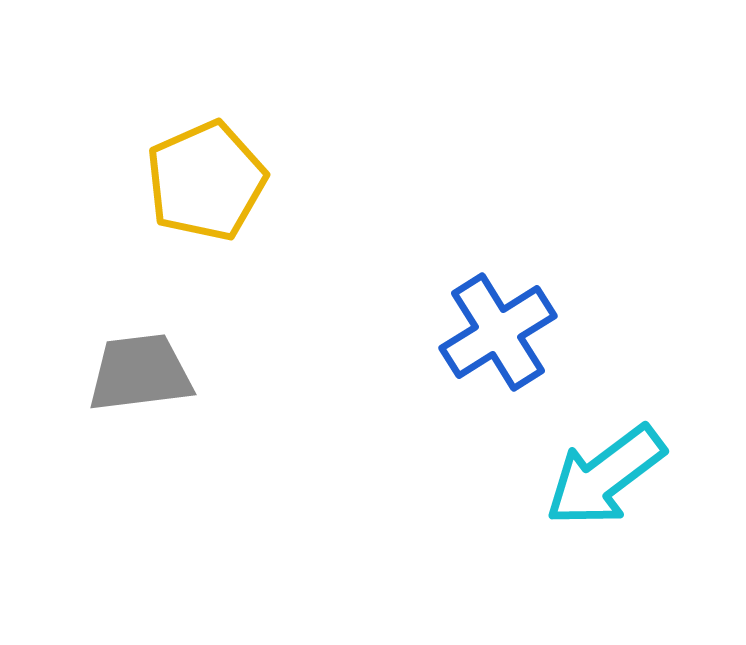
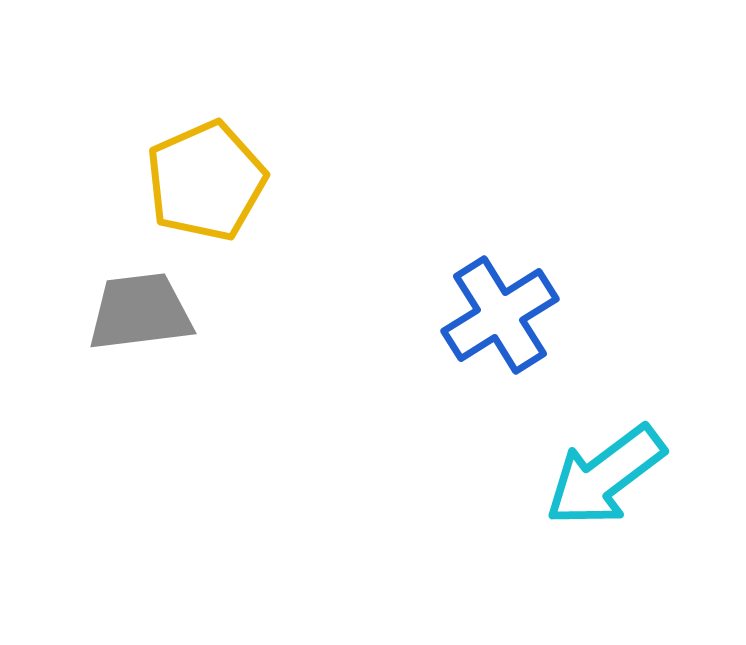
blue cross: moved 2 px right, 17 px up
gray trapezoid: moved 61 px up
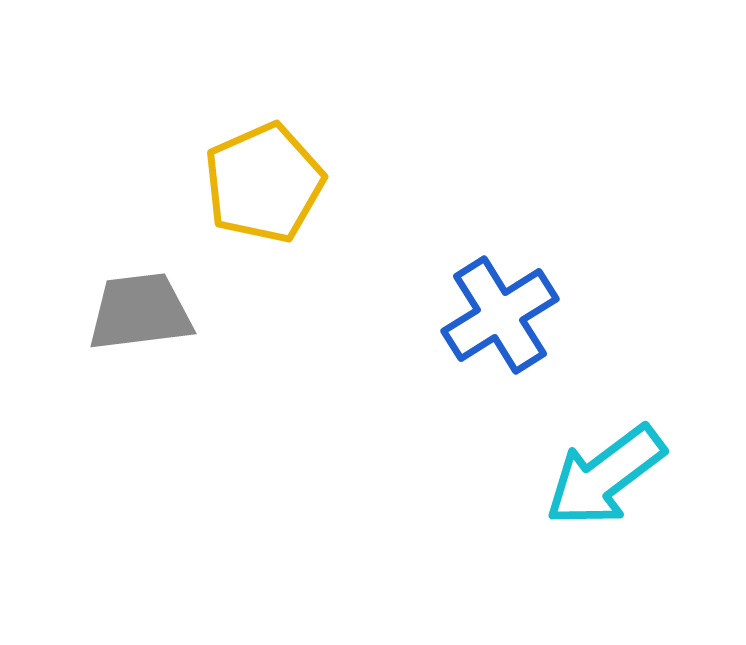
yellow pentagon: moved 58 px right, 2 px down
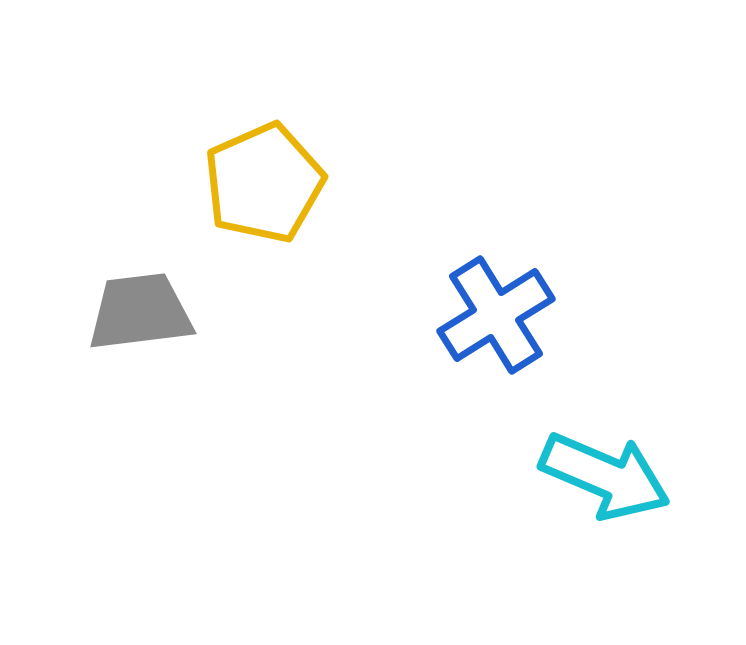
blue cross: moved 4 px left
cyan arrow: rotated 120 degrees counterclockwise
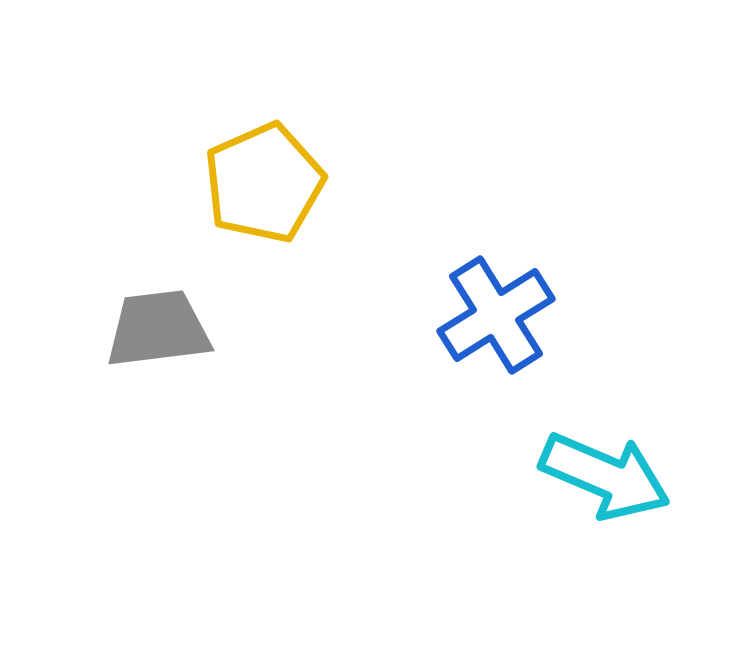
gray trapezoid: moved 18 px right, 17 px down
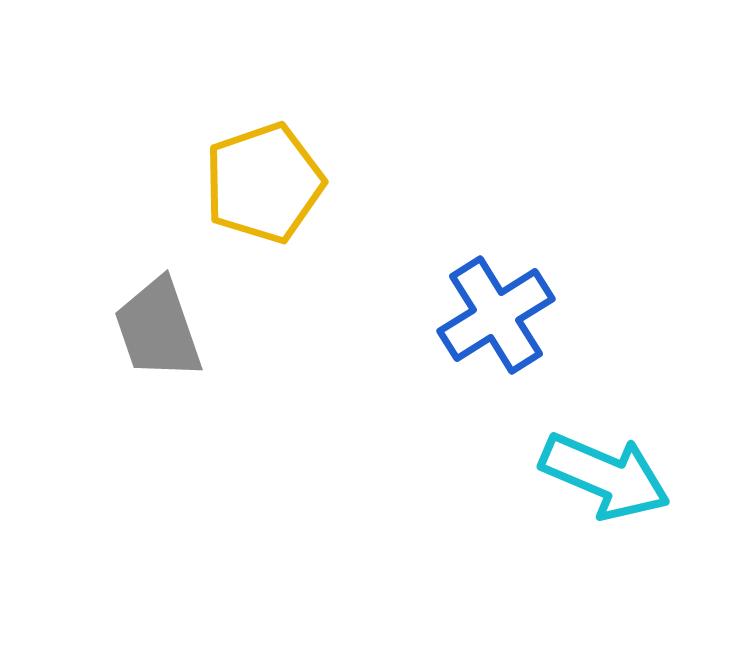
yellow pentagon: rotated 5 degrees clockwise
gray trapezoid: rotated 102 degrees counterclockwise
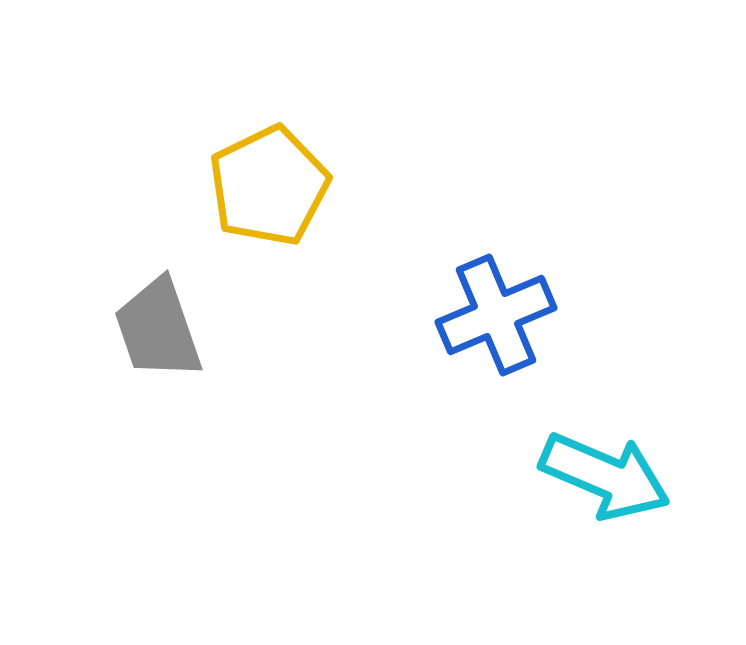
yellow pentagon: moved 5 px right, 3 px down; rotated 7 degrees counterclockwise
blue cross: rotated 9 degrees clockwise
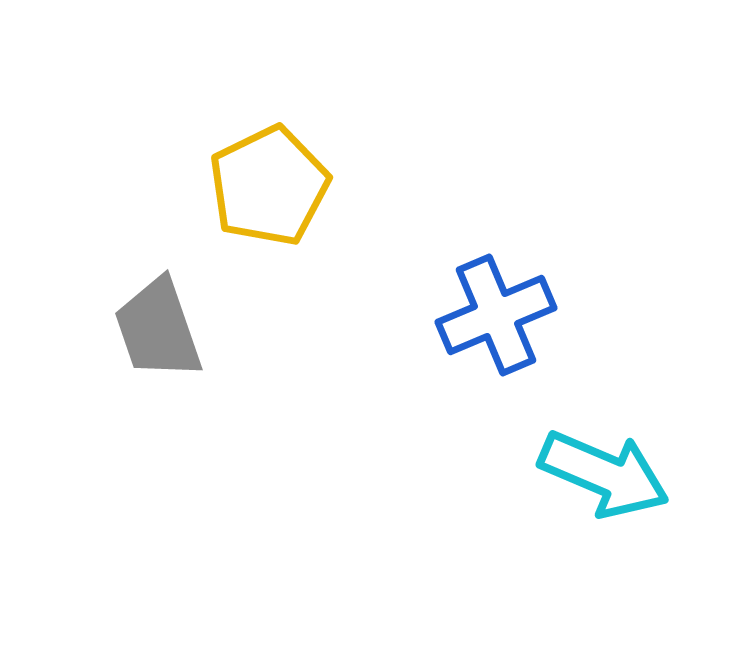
cyan arrow: moved 1 px left, 2 px up
